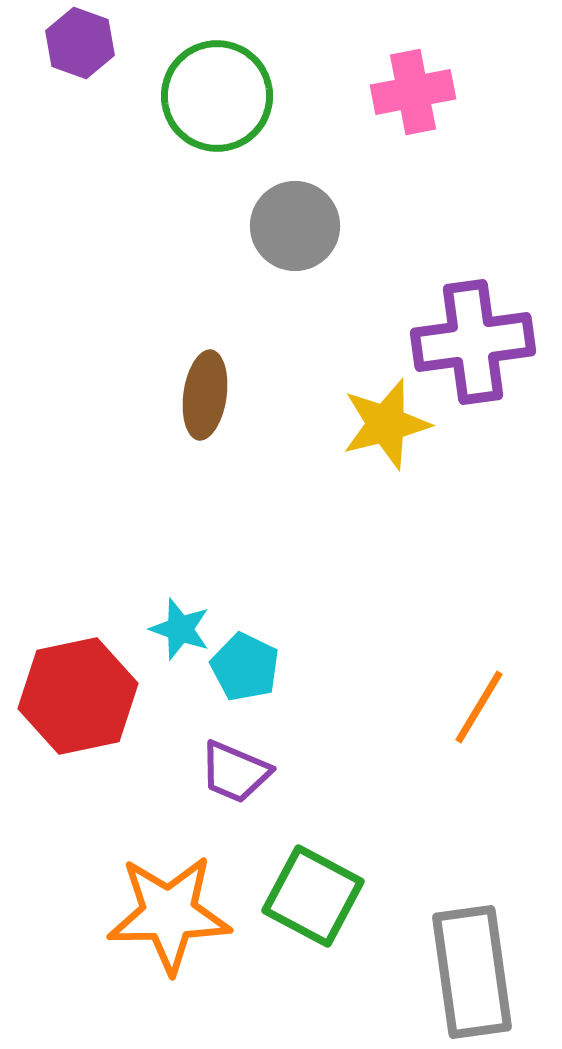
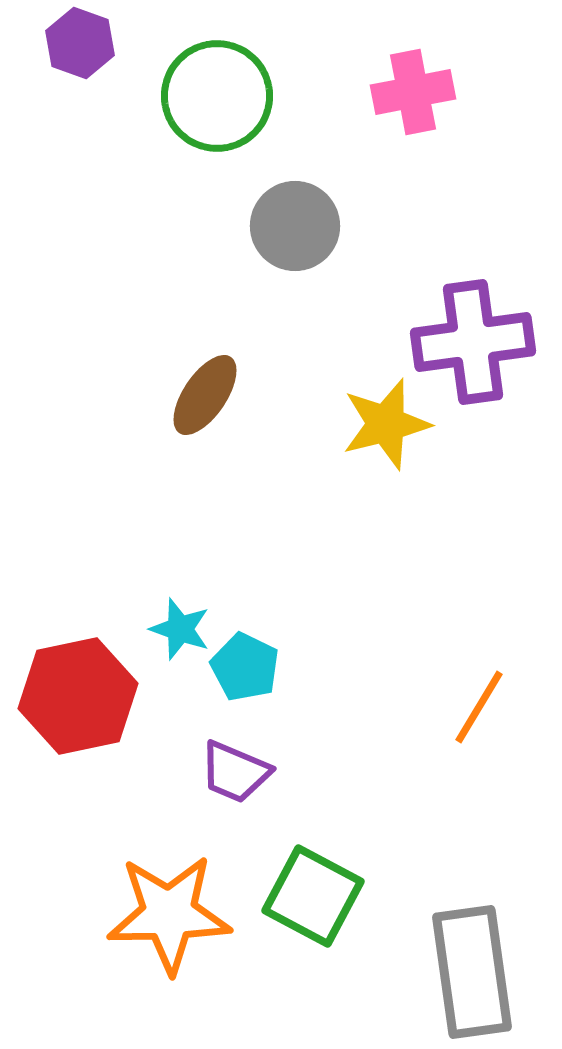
brown ellipse: rotated 26 degrees clockwise
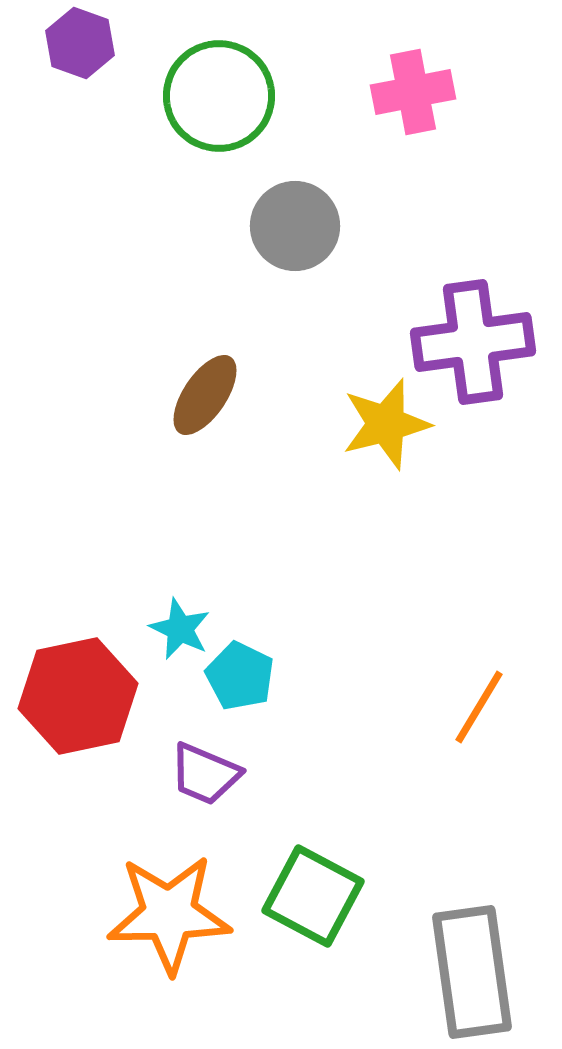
green circle: moved 2 px right
cyan star: rotated 6 degrees clockwise
cyan pentagon: moved 5 px left, 9 px down
purple trapezoid: moved 30 px left, 2 px down
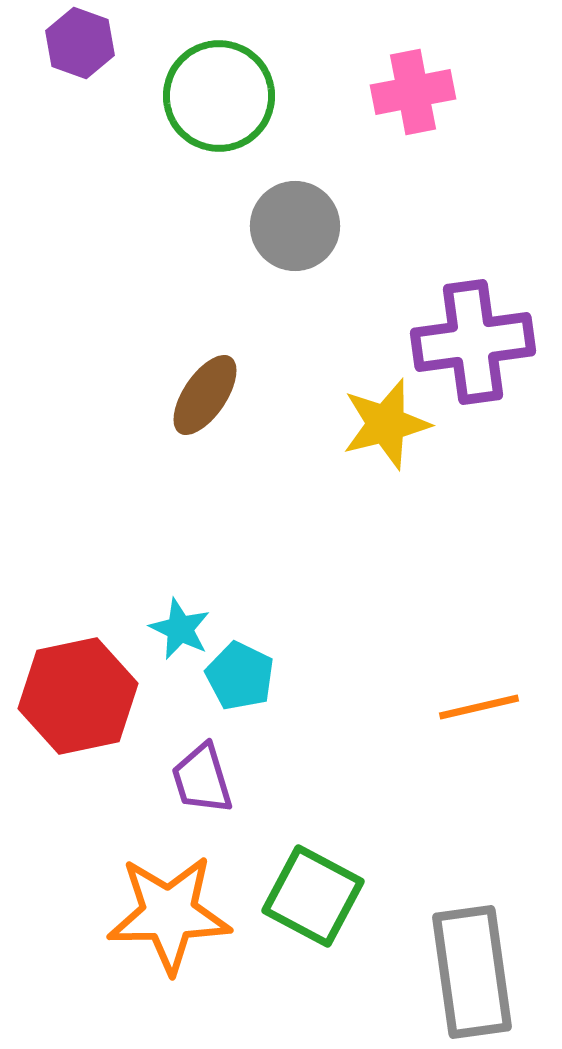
orange line: rotated 46 degrees clockwise
purple trapezoid: moved 3 px left, 5 px down; rotated 50 degrees clockwise
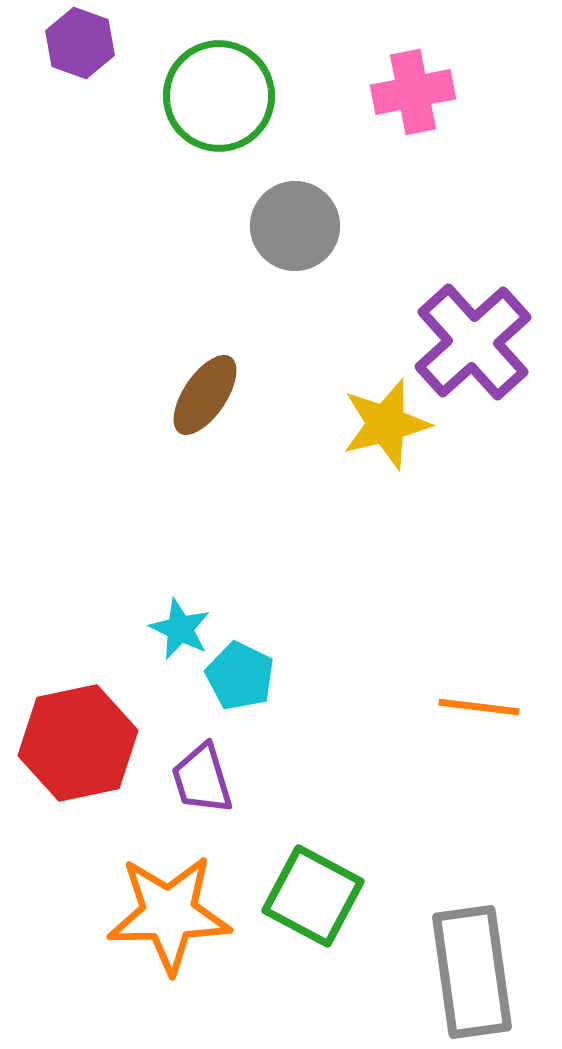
purple cross: rotated 34 degrees counterclockwise
red hexagon: moved 47 px down
orange line: rotated 20 degrees clockwise
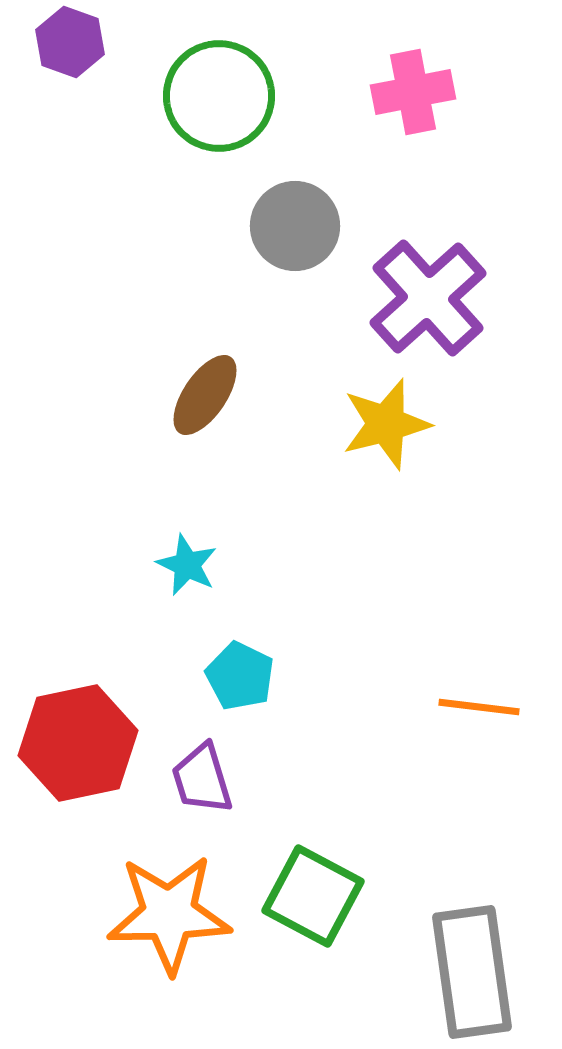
purple hexagon: moved 10 px left, 1 px up
purple cross: moved 45 px left, 44 px up
cyan star: moved 7 px right, 64 px up
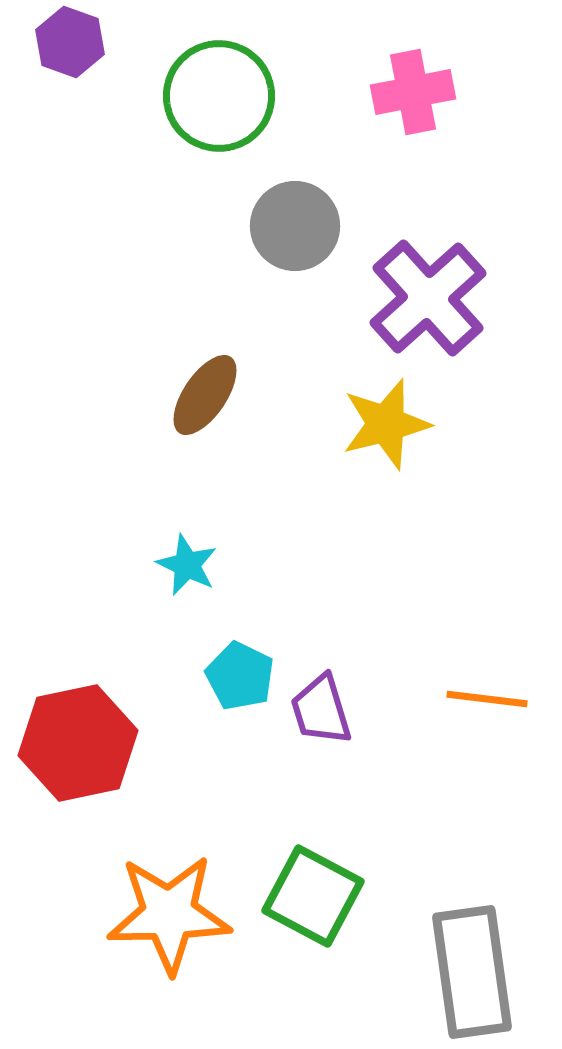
orange line: moved 8 px right, 8 px up
purple trapezoid: moved 119 px right, 69 px up
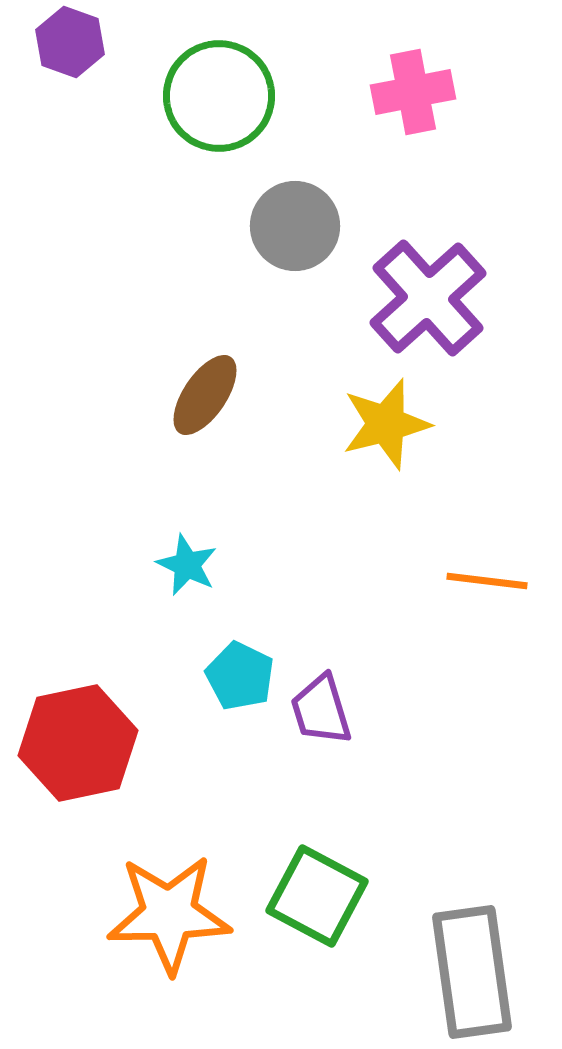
orange line: moved 118 px up
green square: moved 4 px right
